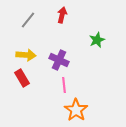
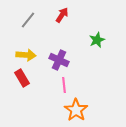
red arrow: rotated 21 degrees clockwise
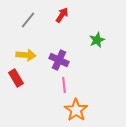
red rectangle: moved 6 px left
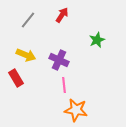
yellow arrow: rotated 18 degrees clockwise
orange star: rotated 25 degrees counterclockwise
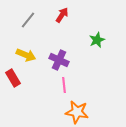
red rectangle: moved 3 px left
orange star: moved 1 px right, 2 px down
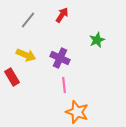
purple cross: moved 1 px right, 2 px up
red rectangle: moved 1 px left, 1 px up
orange star: rotated 10 degrees clockwise
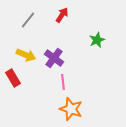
purple cross: moved 6 px left; rotated 12 degrees clockwise
red rectangle: moved 1 px right, 1 px down
pink line: moved 1 px left, 3 px up
orange star: moved 6 px left, 3 px up
